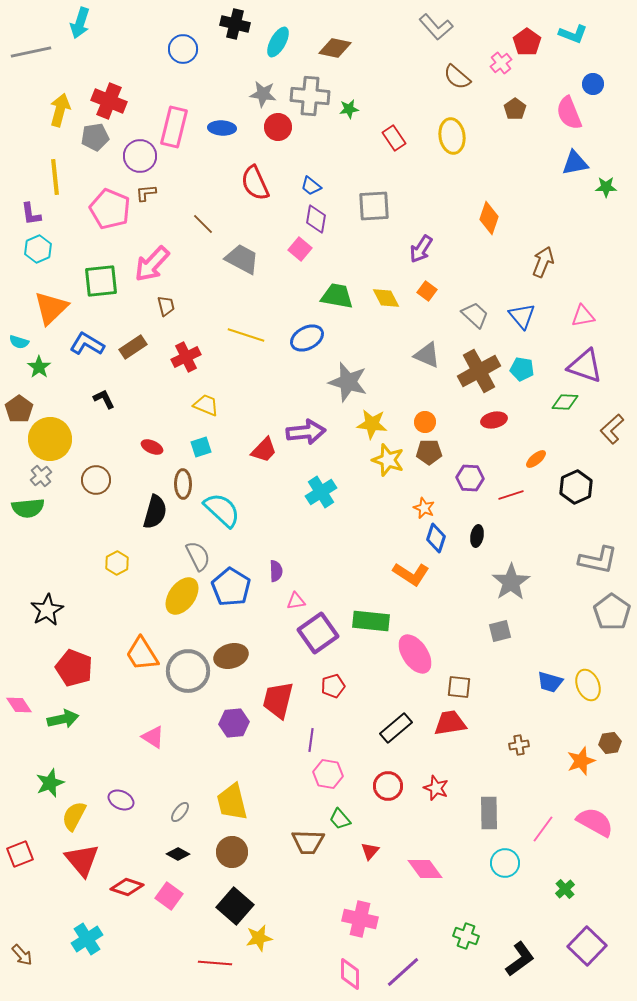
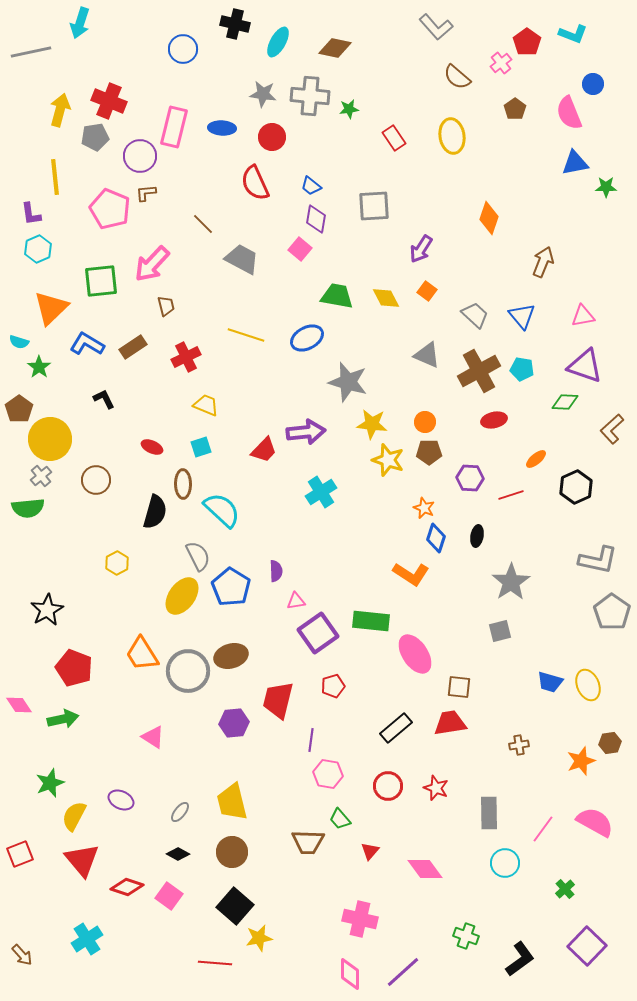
red circle at (278, 127): moved 6 px left, 10 px down
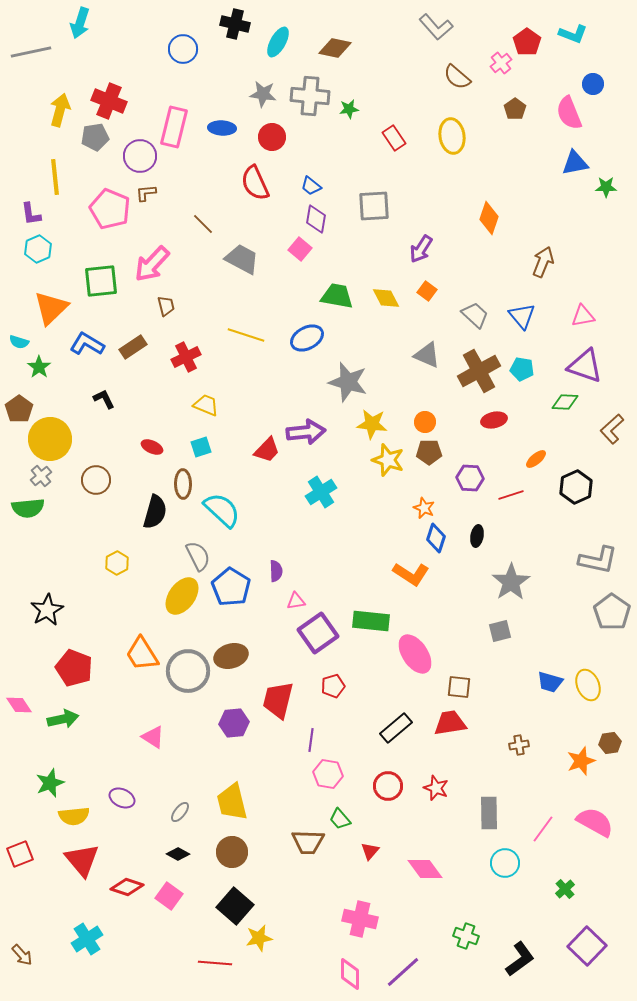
red trapezoid at (264, 450): moved 3 px right
purple ellipse at (121, 800): moved 1 px right, 2 px up
yellow semicircle at (74, 816): rotated 124 degrees counterclockwise
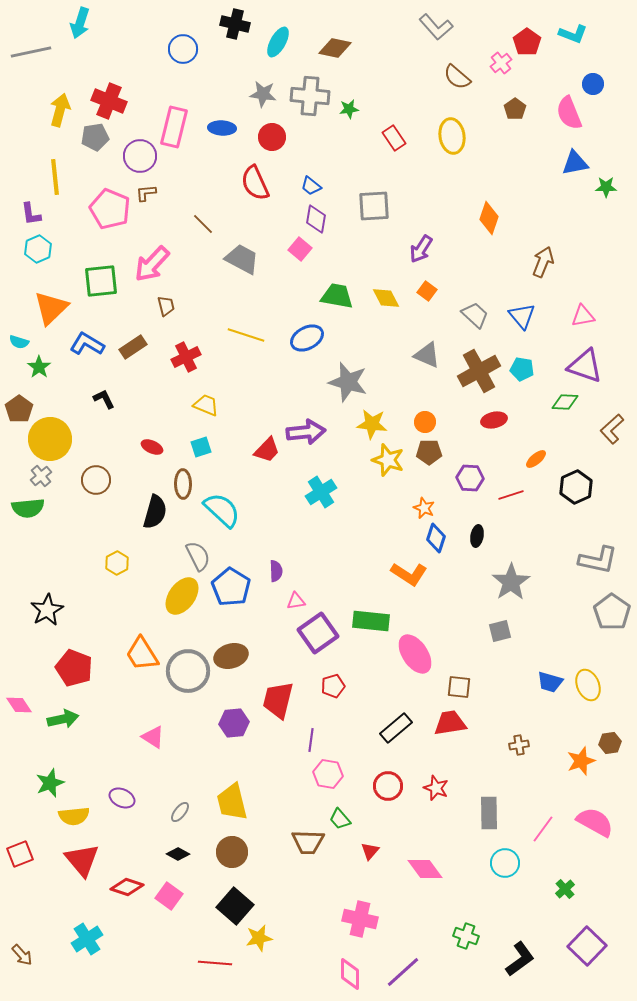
orange L-shape at (411, 574): moved 2 px left
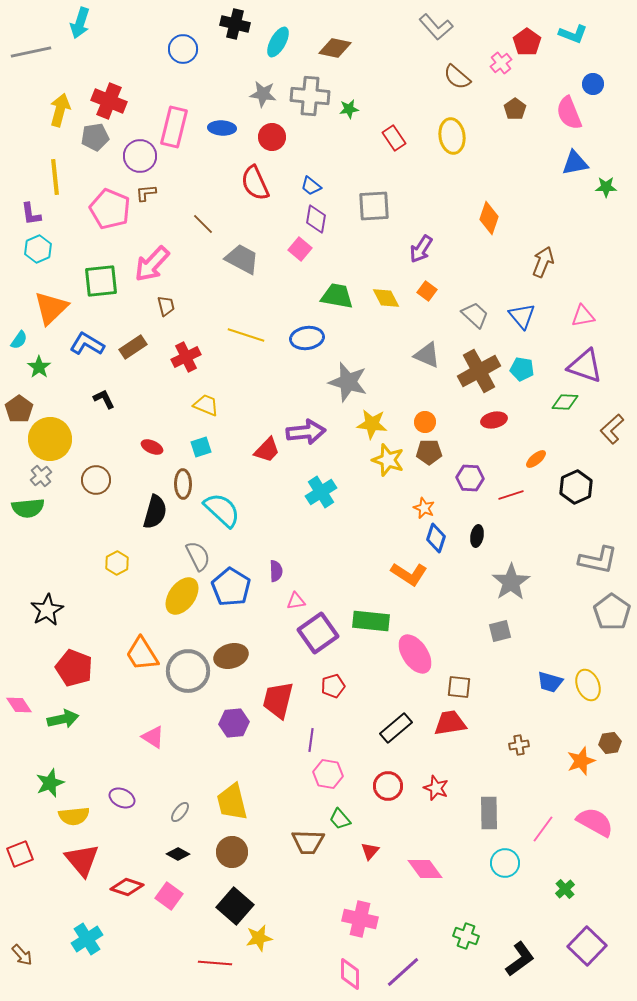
blue ellipse at (307, 338): rotated 20 degrees clockwise
cyan semicircle at (19, 342): moved 2 px up; rotated 72 degrees counterclockwise
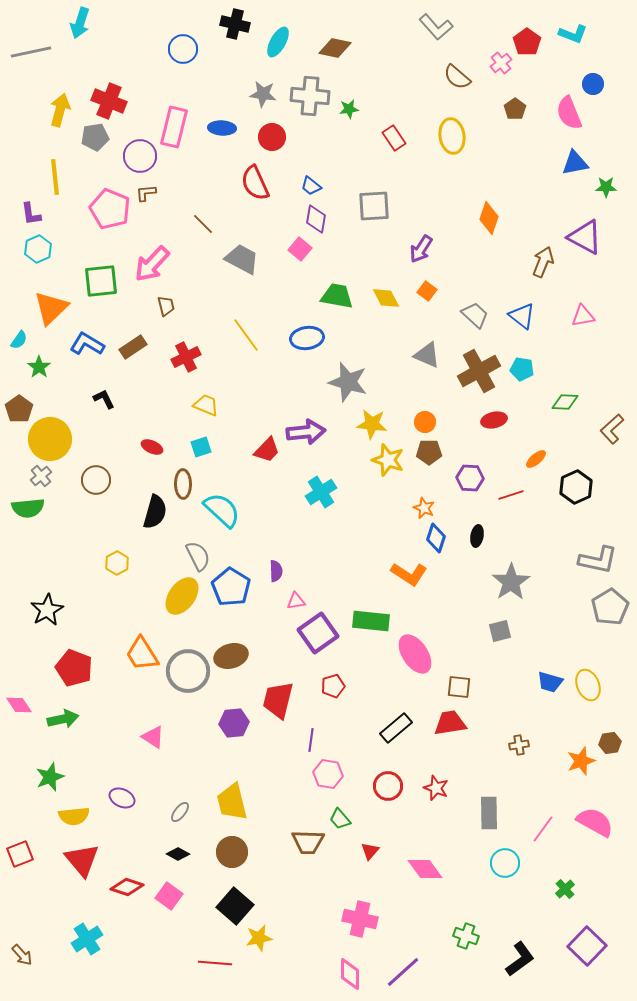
blue triangle at (522, 316): rotated 12 degrees counterclockwise
yellow line at (246, 335): rotated 36 degrees clockwise
purple triangle at (585, 366): moved 129 px up; rotated 9 degrees clockwise
gray pentagon at (612, 612): moved 2 px left, 5 px up; rotated 6 degrees clockwise
green star at (50, 783): moved 6 px up
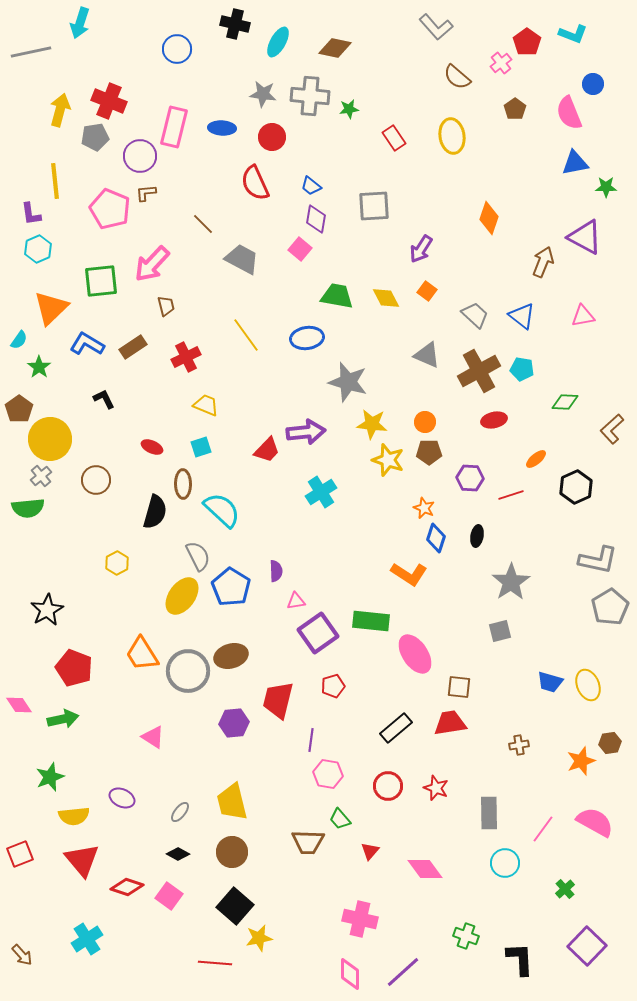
blue circle at (183, 49): moved 6 px left
yellow line at (55, 177): moved 4 px down
black L-shape at (520, 959): rotated 57 degrees counterclockwise
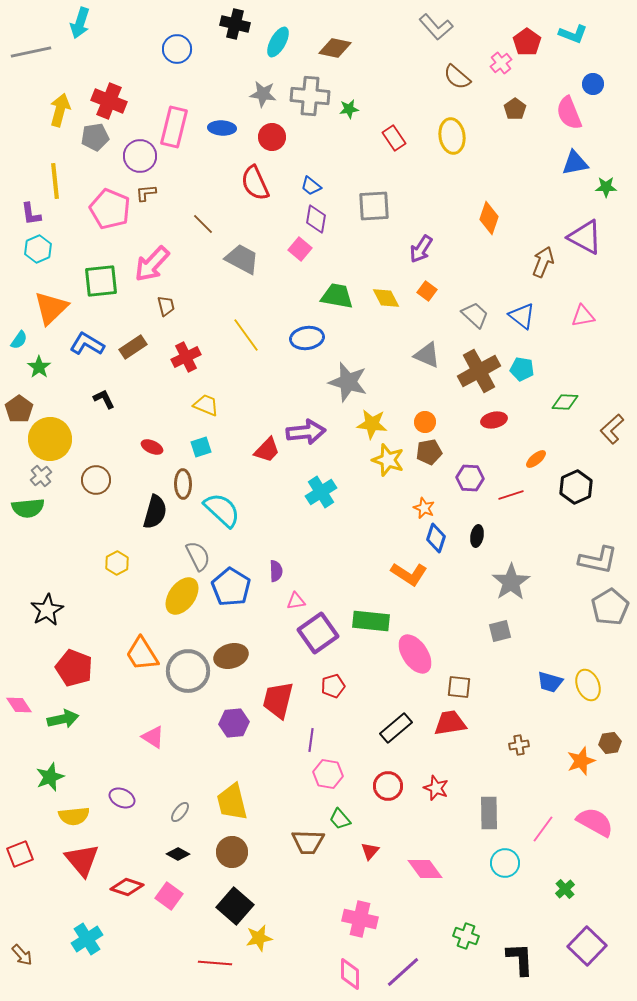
brown pentagon at (429, 452): rotated 10 degrees counterclockwise
